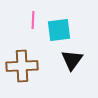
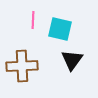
cyan square: moved 1 px right, 1 px up; rotated 20 degrees clockwise
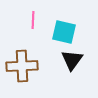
cyan square: moved 4 px right, 3 px down
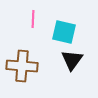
pink line: moved 1 px up
brown cross: rotated 8 degrees clockwise
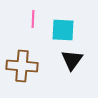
cyan square: moved 1 px left, 2 px up; rotated 10 degrees counterclockwise
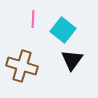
cyan square: rotated 35 degrees clockwise
brown cross: rotated 12 degrees clockwise
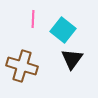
black triangle: moved 1 px up
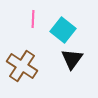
brown cross: rotated 16 degrees clockwise
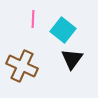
brown cross: rotated 8 degrees counterclockwise
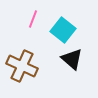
pink line: rotated 18 degrees clockwise
black triangle: rotated 25 degrees counterclockwise
